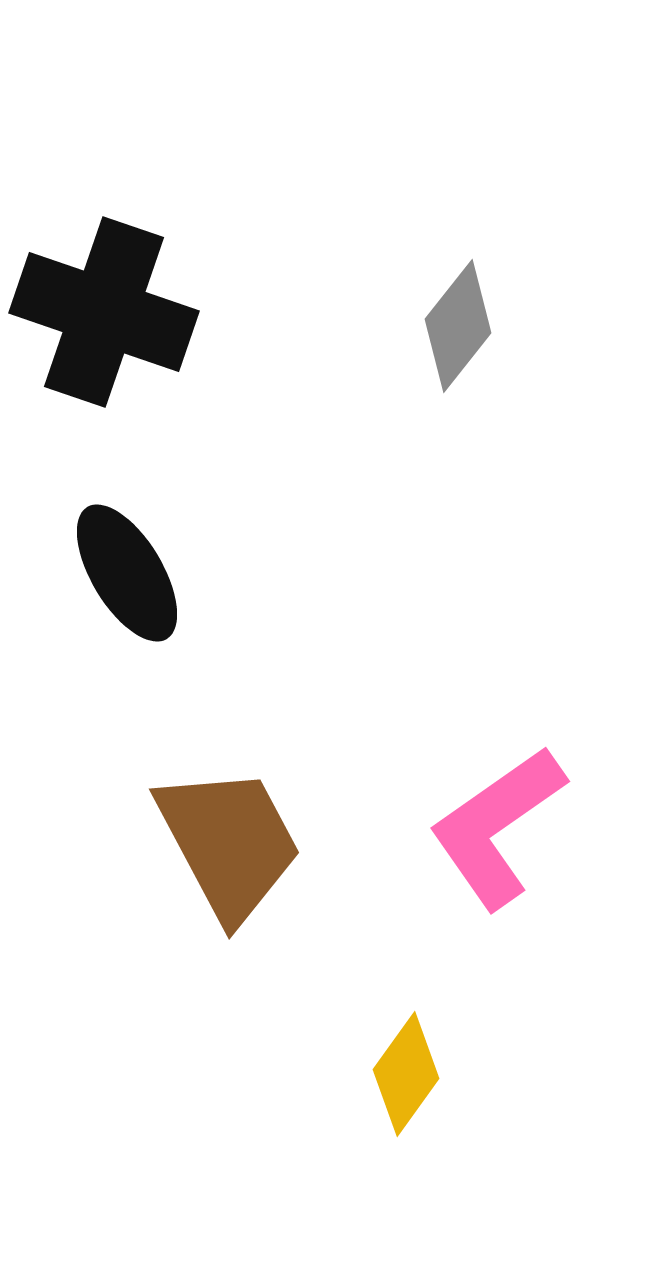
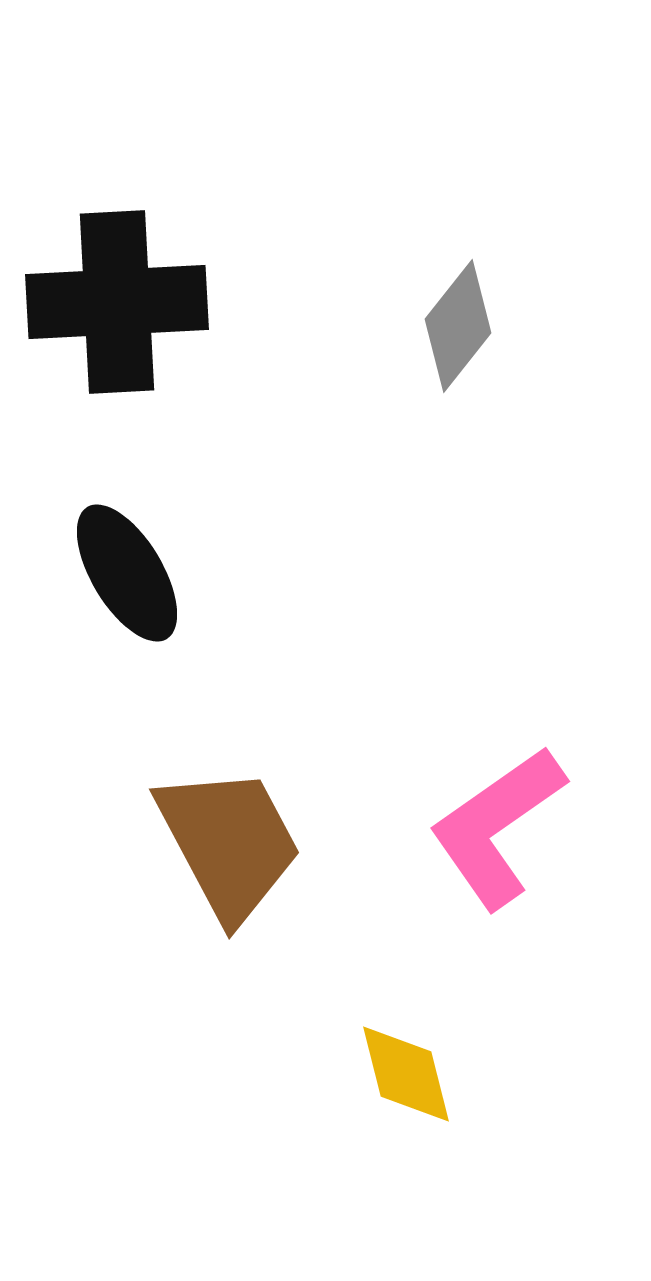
black cross: moved 13 px right, 10 px up; rotated 22 degrees counterclockwise
yellow diamond: rotated 50 degrees counterclockwise
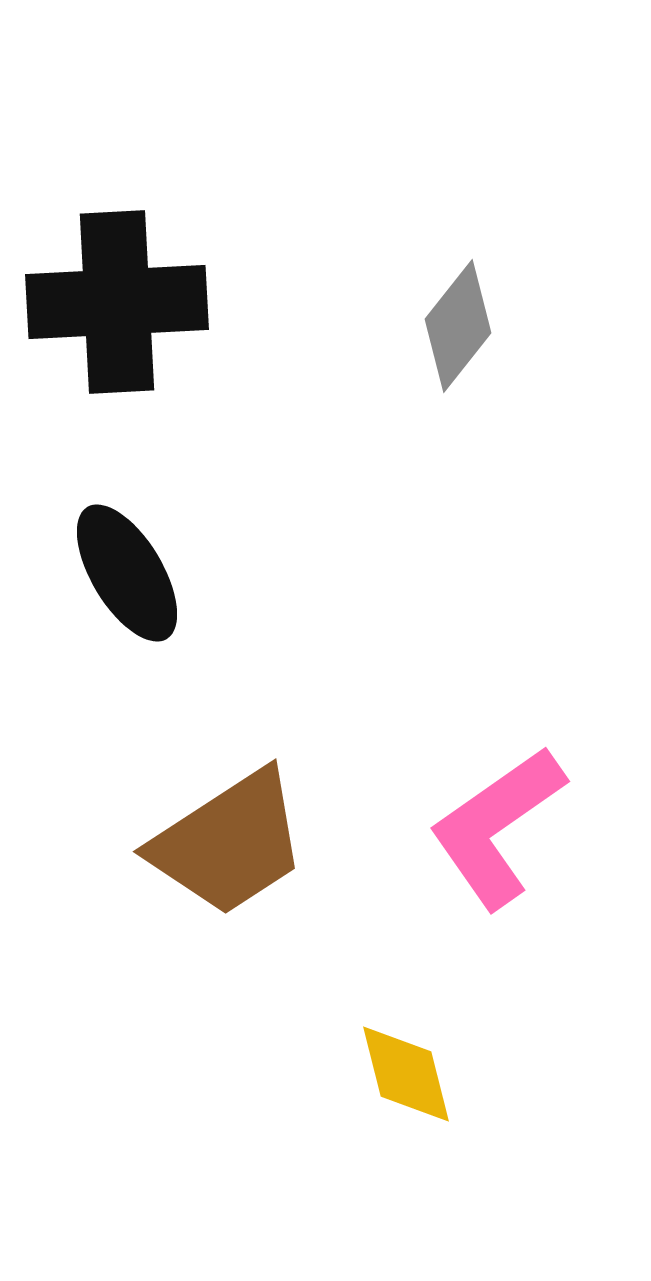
brown trapezoid: rotated 85 degrees clockwise
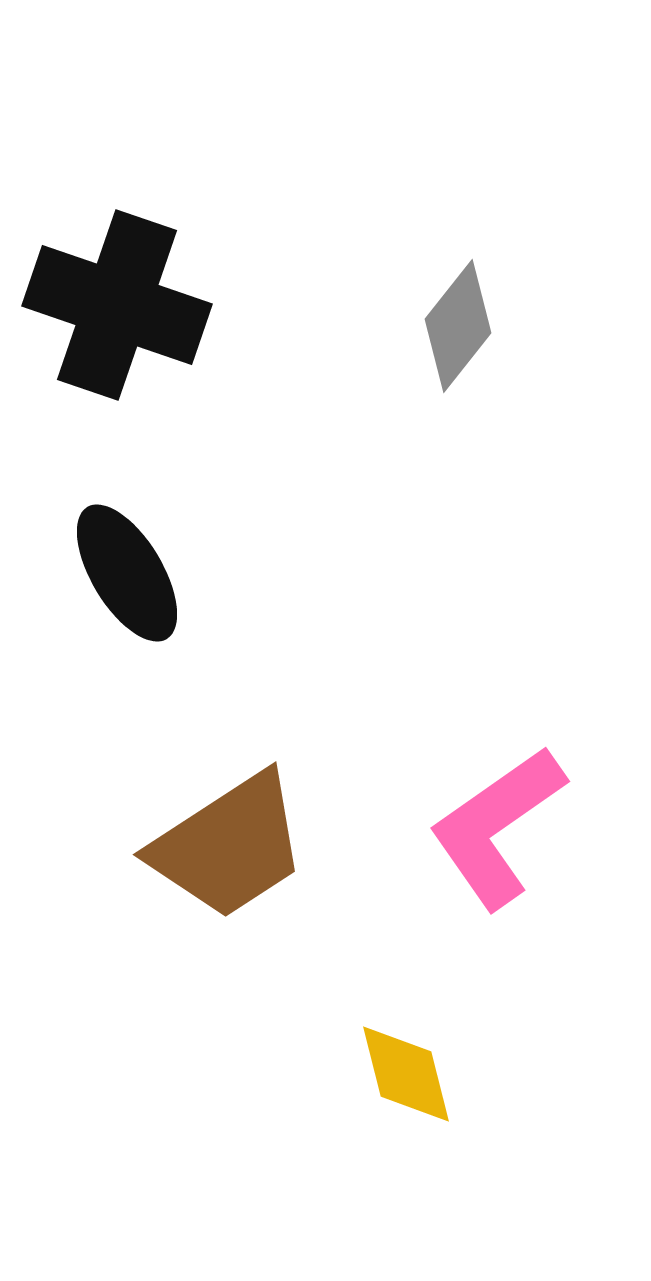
black cross: moved 3 px down; rotated 22 degrees clockwise
brown trapezoid: moved 3 px down
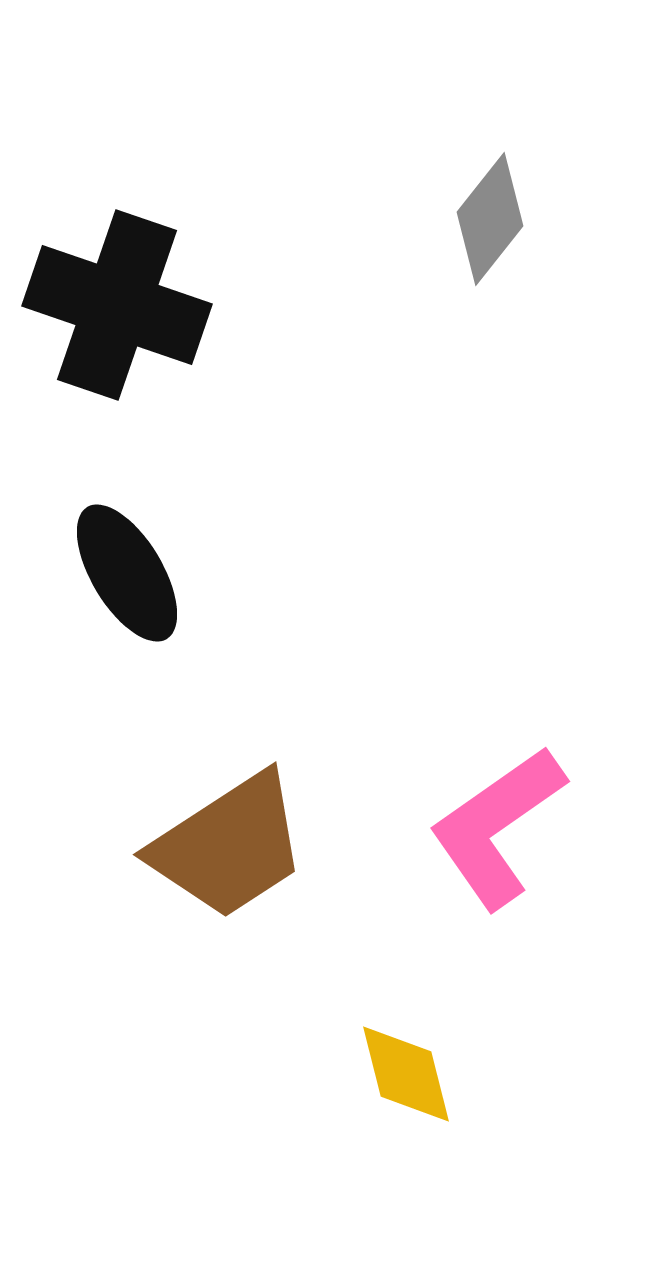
gray diamond: moved 32 px right, 107 px up
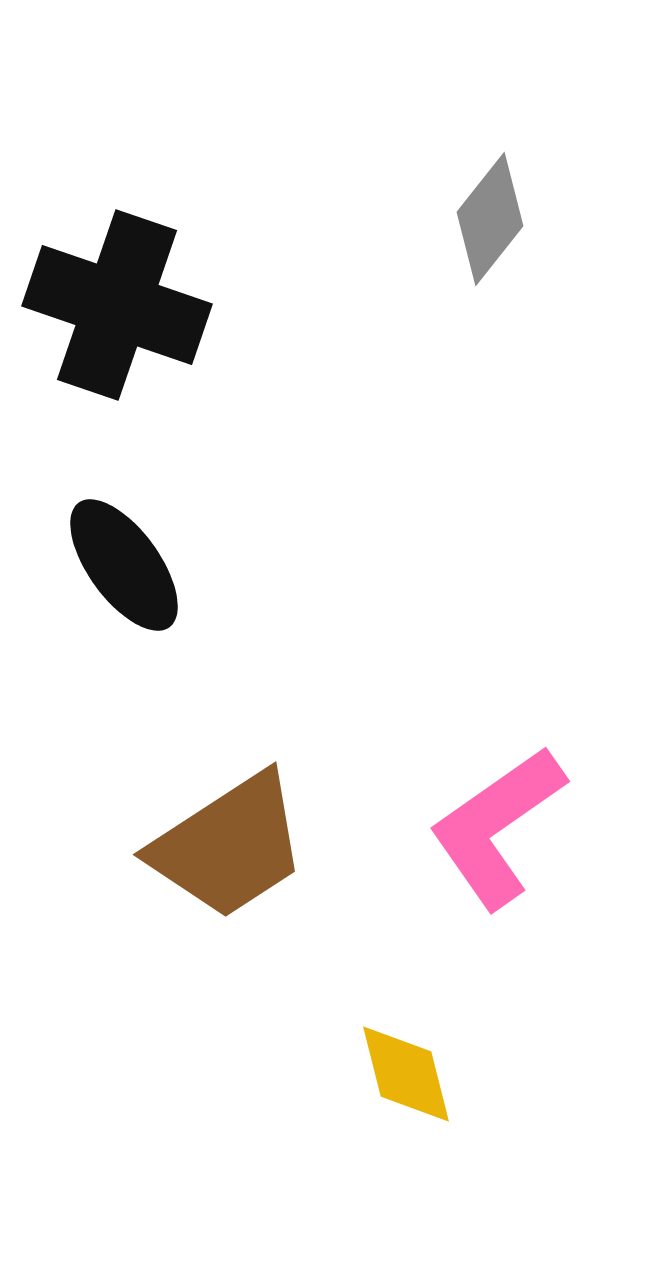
black ellipse: moved 3 px left, 8 px up; rotated 5 degrees counterclockwise
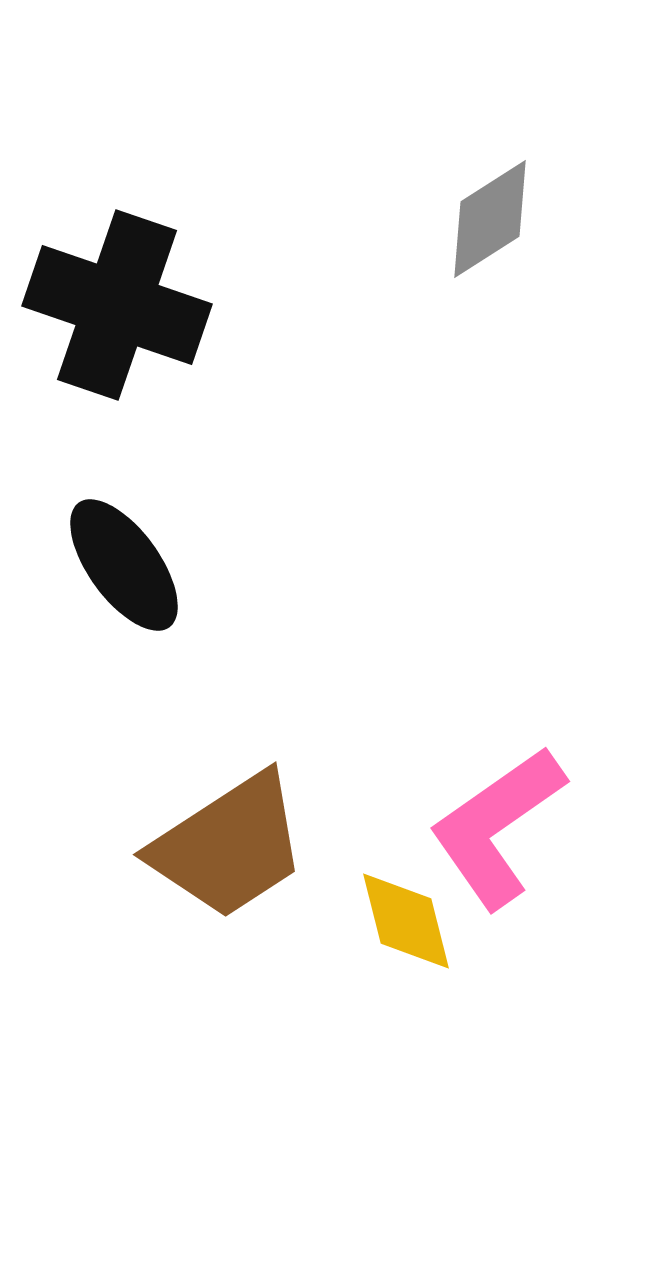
gray diamond: rotated 19 degrees clockwise
yellow diamond: moved 153 px up
